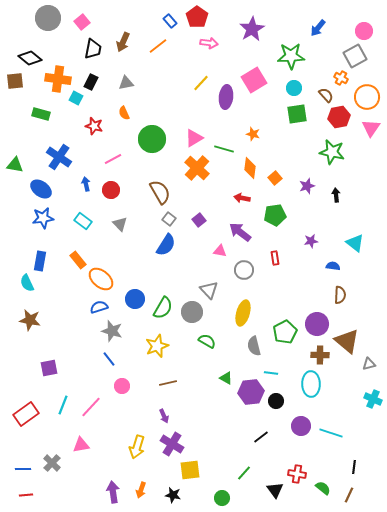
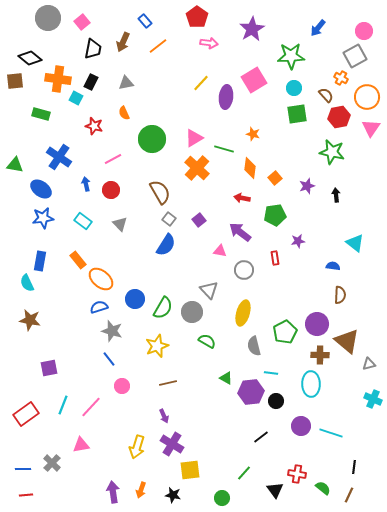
blue rectangle at (170, 21): moved 25 px left
purple star at (311, 241): moved 13 px left
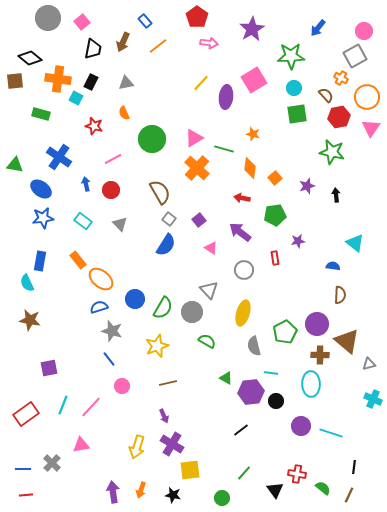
pink triangle at (220, 251): moved 9 px left, 3 px up; rotated 24 degrees clockwise
black line at (261, 437): moved 20 px left, 7 px up
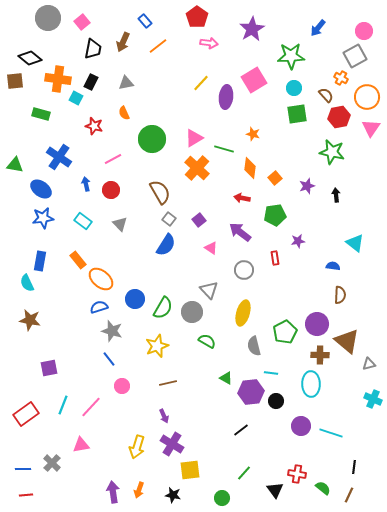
orange arrow at (141, 490): moved 2 px left
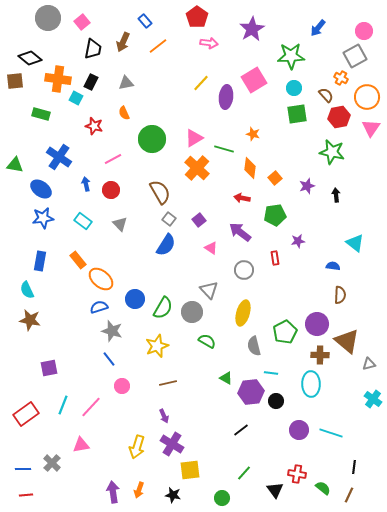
cyan semicircle at (27, 283): moved 7 px down
cyan cross at (373, 399): rotated 12 degrees clockwise
purple circle at (301, 426): moved 2 px left, 4 px down
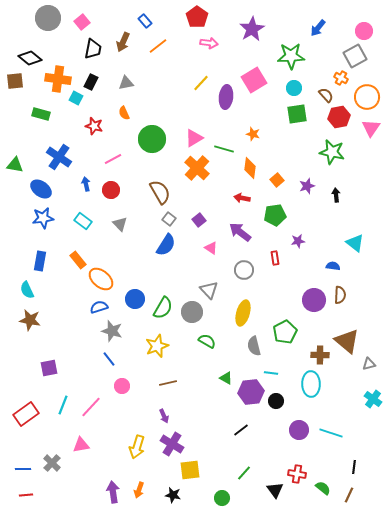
orange square at (275, 178): moved 2 px right, 2 px down
purple circle at (317, 324): moved 3 px left, 24 px up
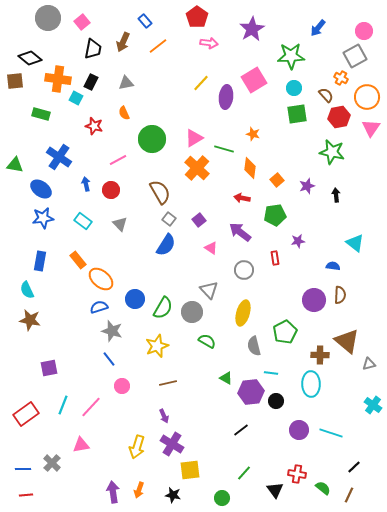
pink line at (113, 159): moved 5 px right, 1 px down
cyan cross at (373, 399): moved 6 px down
black line at (354, 467): rotated 40 degrees clockwise
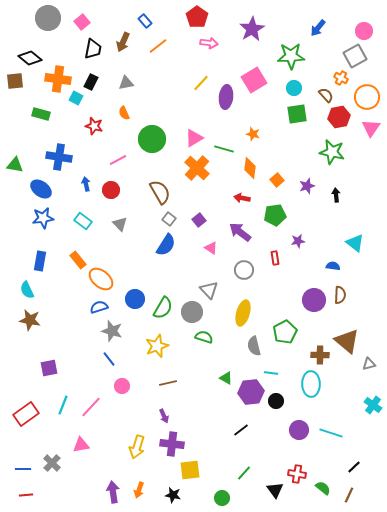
blue cross at (59, 157): rotated 25 degrees counterclockwise
green semicircle at (207, 341): moved 3 px left, 4 px up; rotated 12 degrees counterclockwise
purple cross at (172, 444): rotated 25 degrees counterclockwise
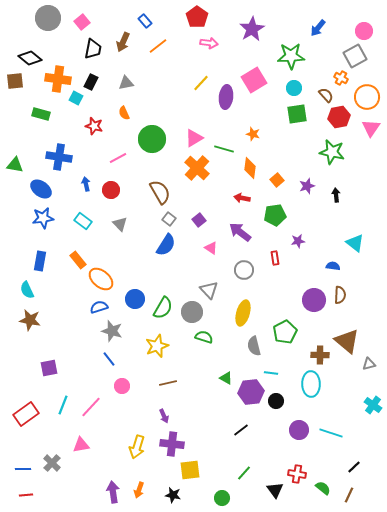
pink line at (118, 160): moved 2 px up
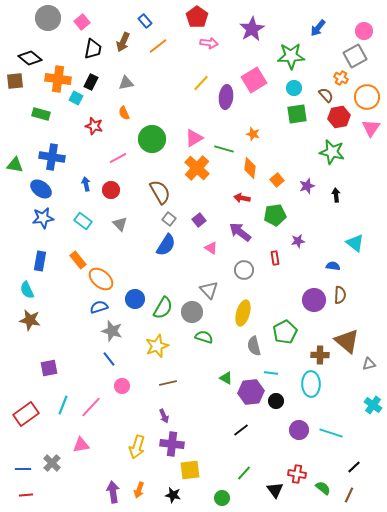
blue cross at (59, 157): moved 7 px left
